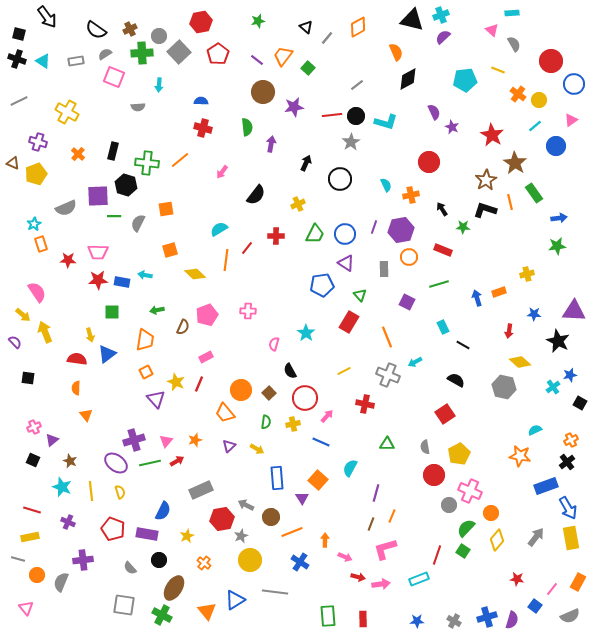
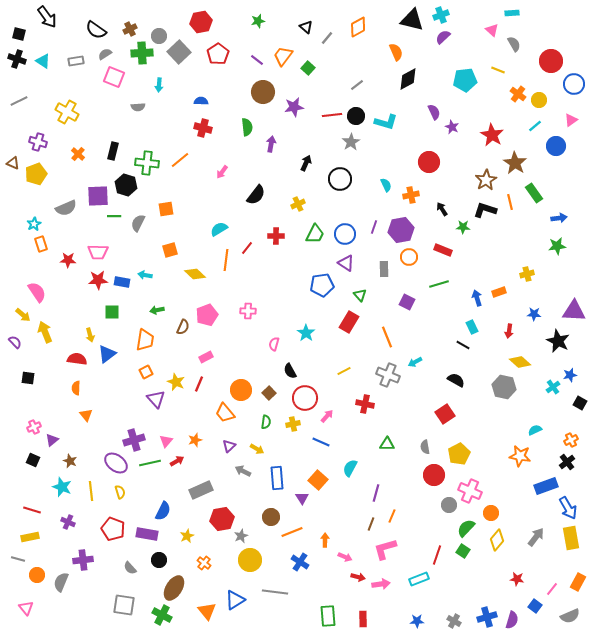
cyan rectangle at (443, 327): moved 29 px right
gray arrow at (246, 505): moved 3 px left, 34 px up
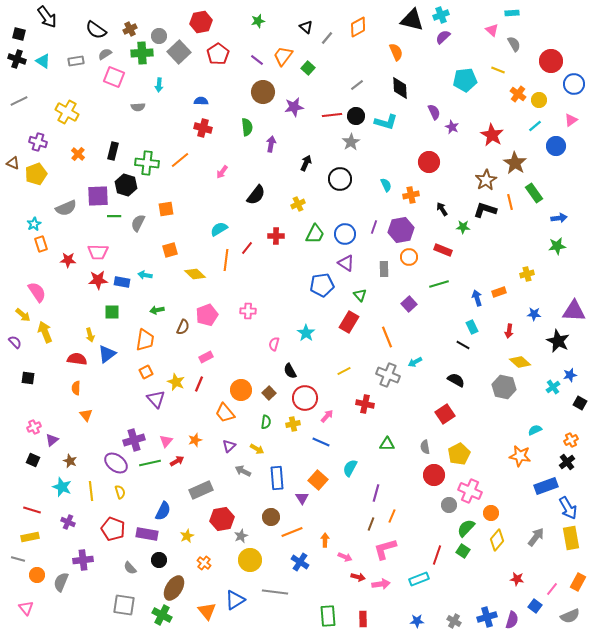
black diamond at (408, 79): moved 8 px left, 9 px down; rotated 65 degrees counterclockwise
purple square at (407, 302): moved 2 px right, 2 px down; rotated 21 degrees clockwise
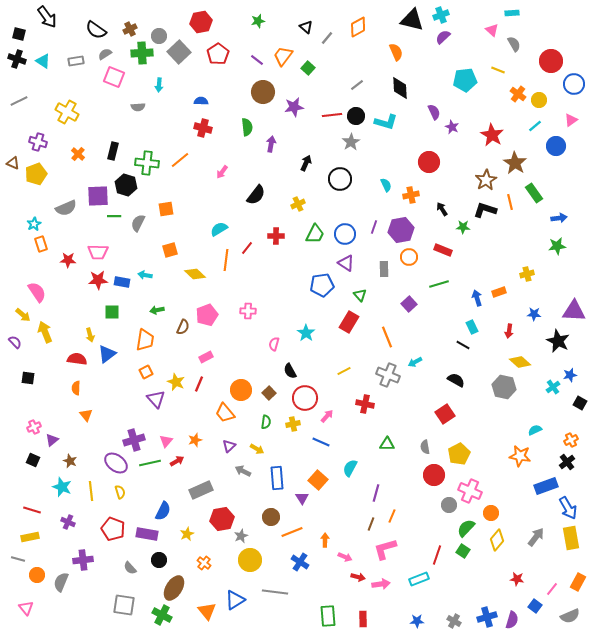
yellow star at (187, 536): moved 2 px up
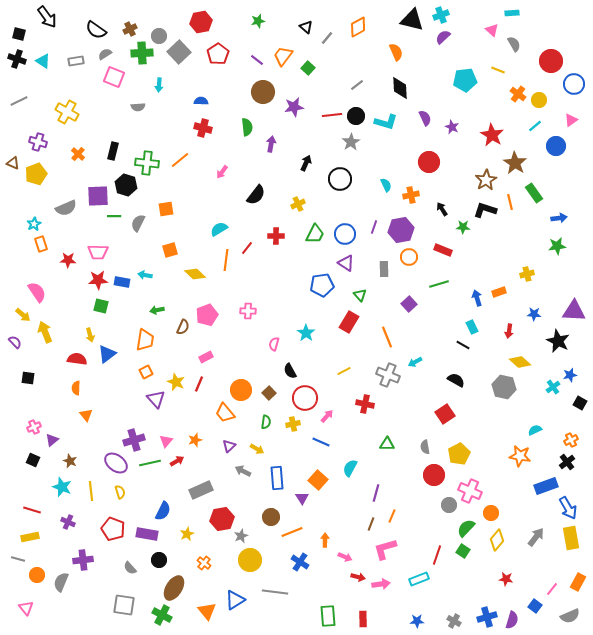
purple semicircle at (434, 112): moved 9 px left, 6 px down
green square at (112, 312): moved 11 px left, 6 px up; rotated 14 degrees clockwise
red star at (517, 579): moved 11 px left
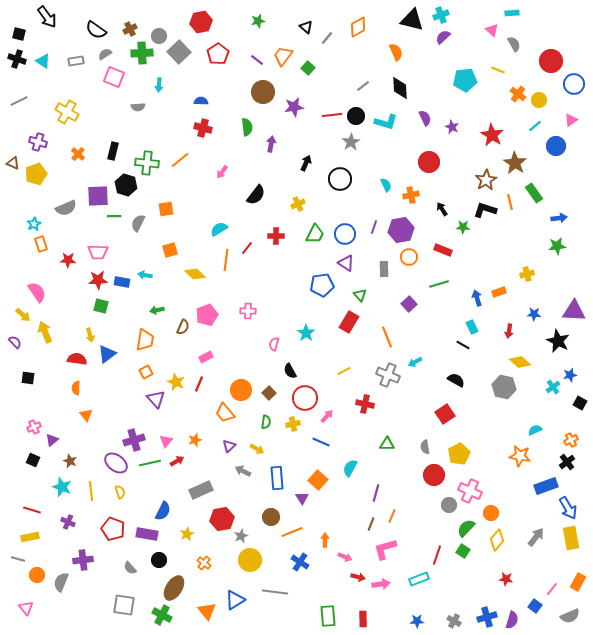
gray line at (357, 85): moved 6 px right, 1 px down
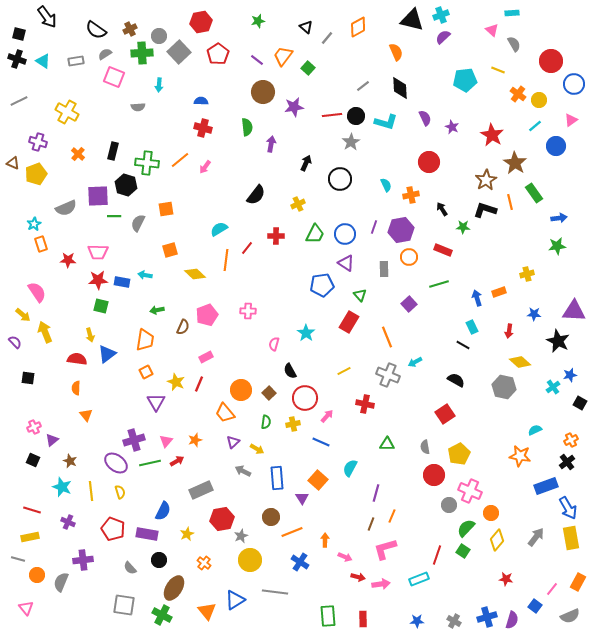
pink arrow at (222, 172): moved 17 px left, 5 px up
purple triangle at (156, 399): moved 3 px down; rotated 12 degrees clockwise
purple triangle at (229, 446): moved 4 px right, 4 px up
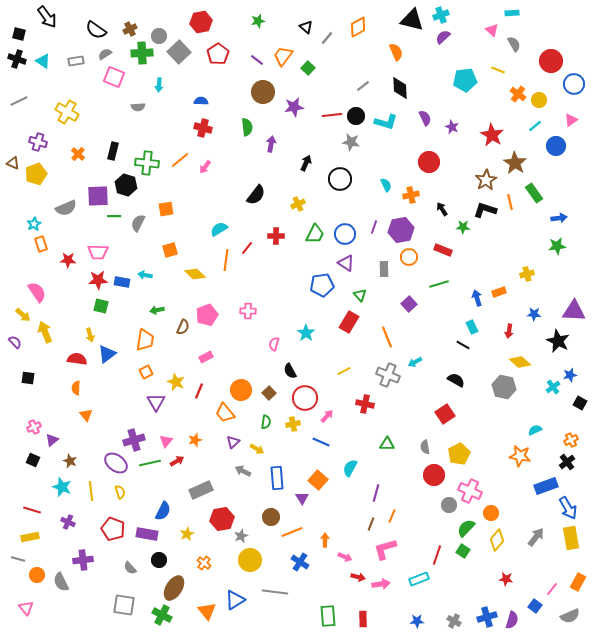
gray star at (351, 142): rotated 30 degrees counterclockwise
red line at (199, 384): moved 7 px down
gray semicircle at (61, 582): rotated 48 degrees counterclockwise
